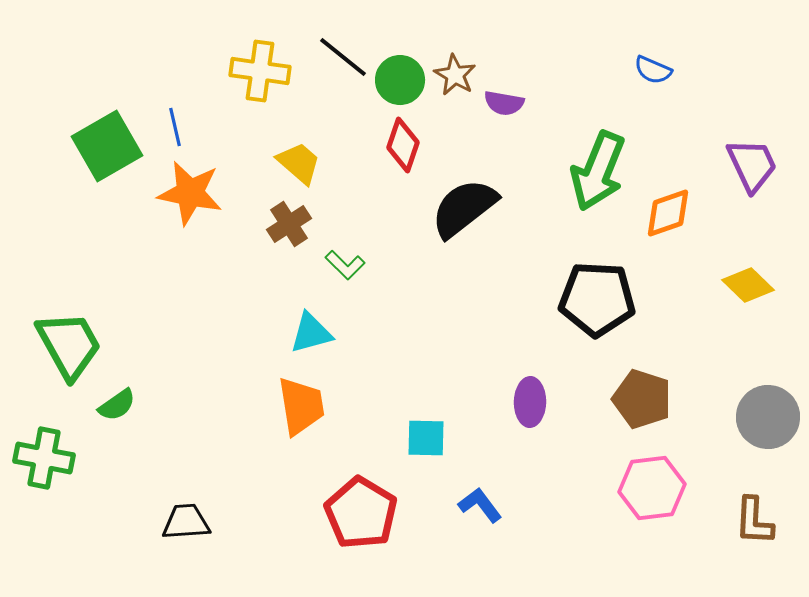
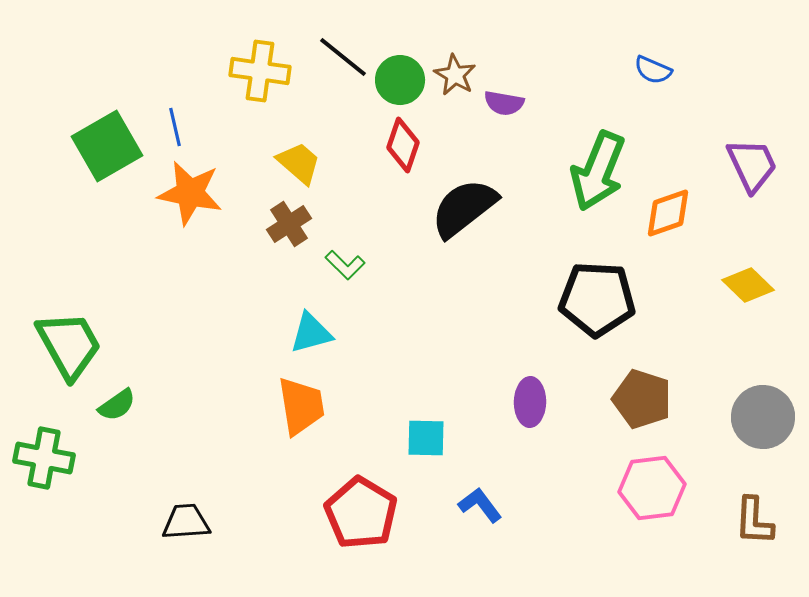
gray circle: moved 5 px left
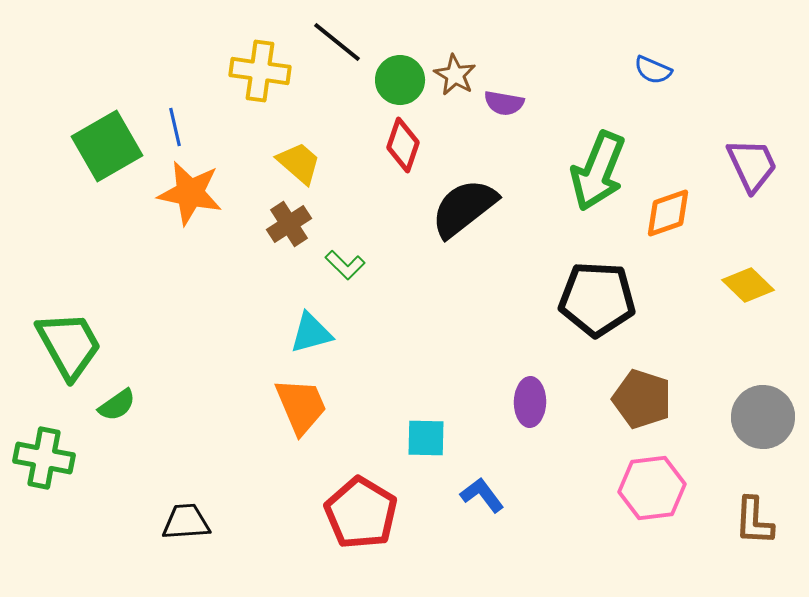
black line: moved 6 px left, 15 px up
orange trapezoid: rotated 14 degrees counterclockwise
blue L-shape: moved 2 px right, 10 px up
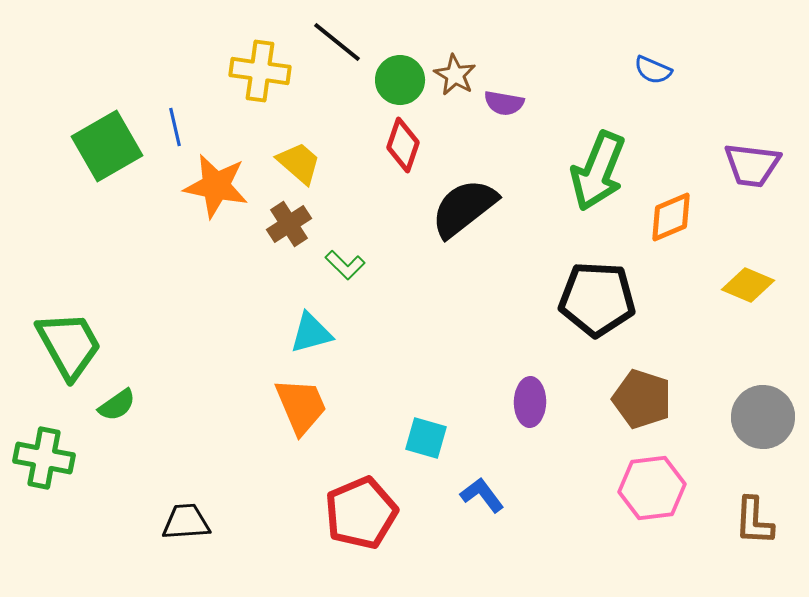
purple trapezoid: rotated 122 degrees clockwise
orange star: moved 26 px right, 7 px up
orange diamond: moved 3 px right, 4 px down; rotated 4 degrees counterclockwise
yellow diamond: rotated 21 degrees counterclockwise
cyan square: rotated 15 degrees clockwise
red pentagon: rotated 18 degrees clockwise
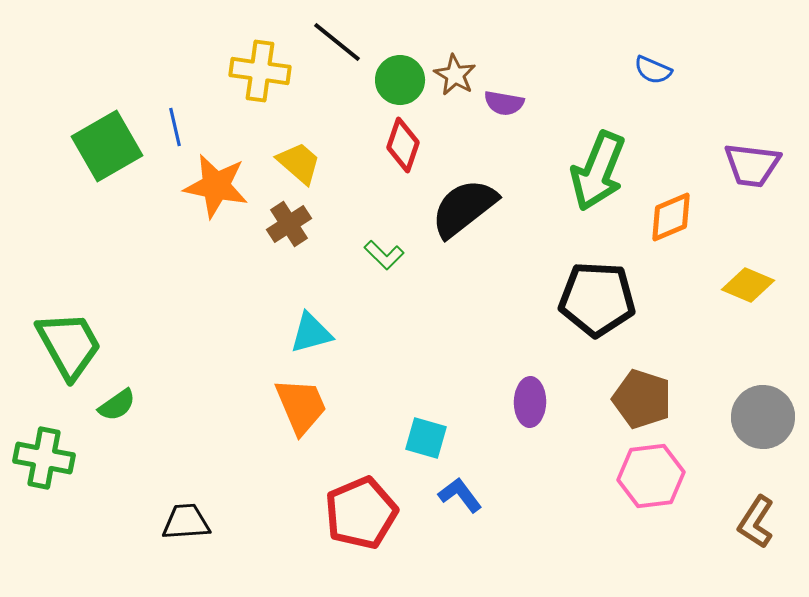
green L-shape: moved 39 px right, 10 px up
pink hexagon: moved 1 px left, 12 px up
blue L-shape: moved 22 px left
brown L-shape: moved 2 px right, 1 px down; rotated 30 degrees clockwise
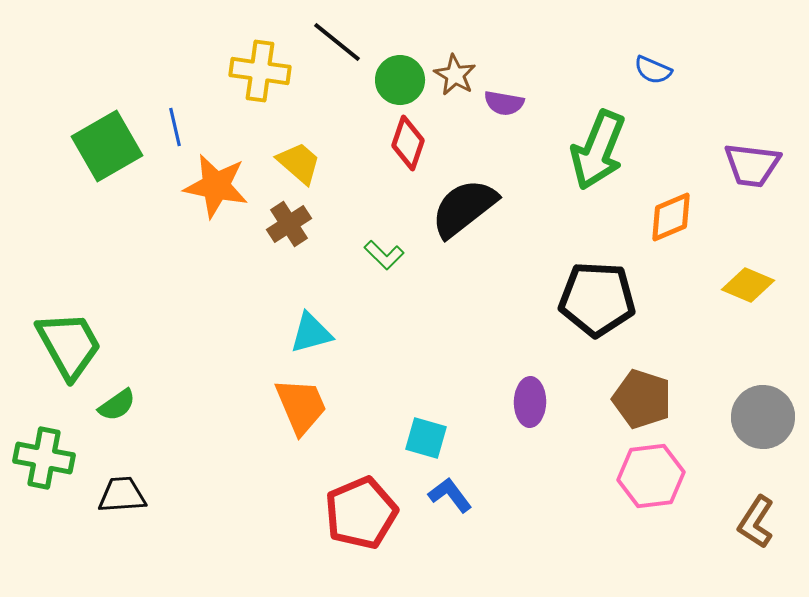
red diamond: moved 5 px right, 2 px up
green arrow: moved 21 px up
blue L-shape: moved 10 px left
black trapezoid: moved 64 px left, 27 px up
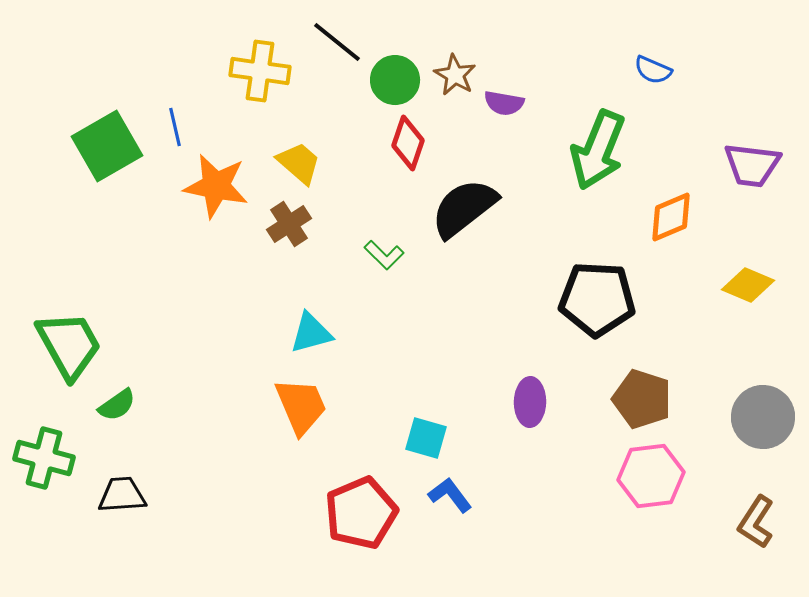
green circle: moved 5 px left
green cross: rotated 4 degrees clockwise
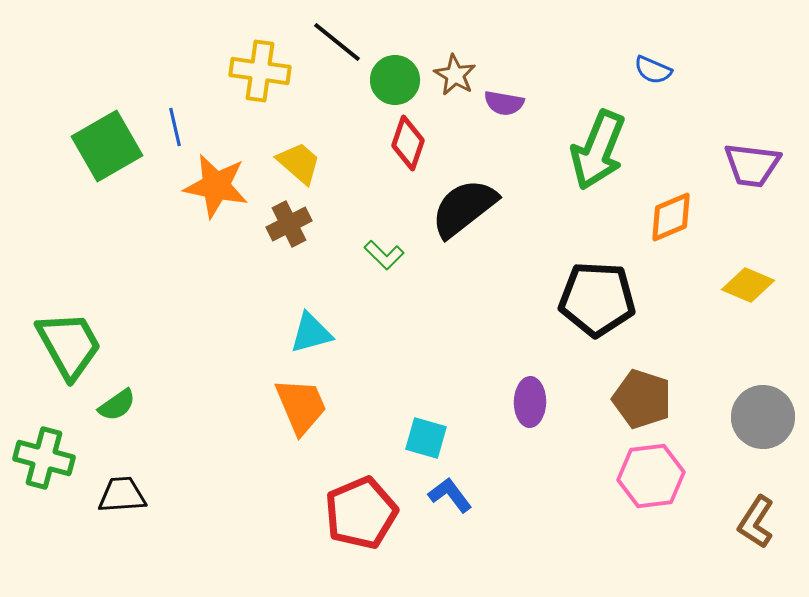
brown cross: rotated 6 degrees clockwise
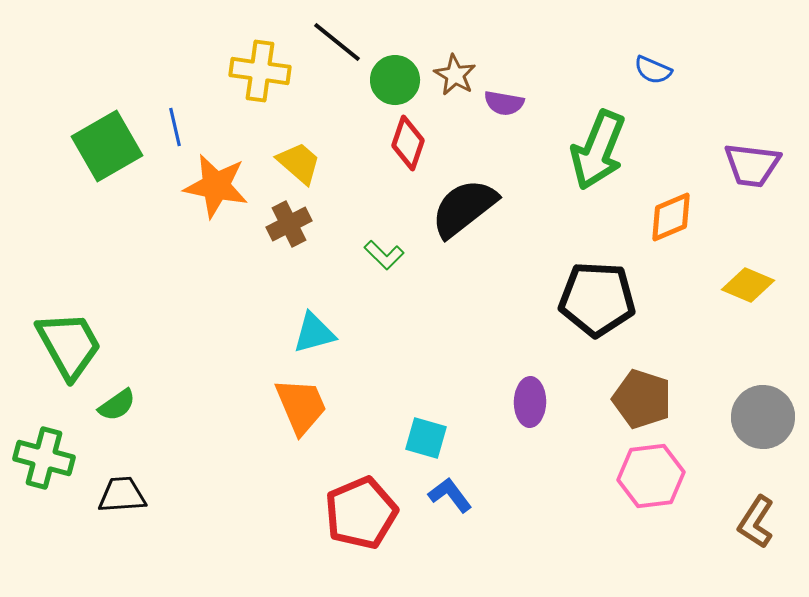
cyan triangle: moved 3 px right
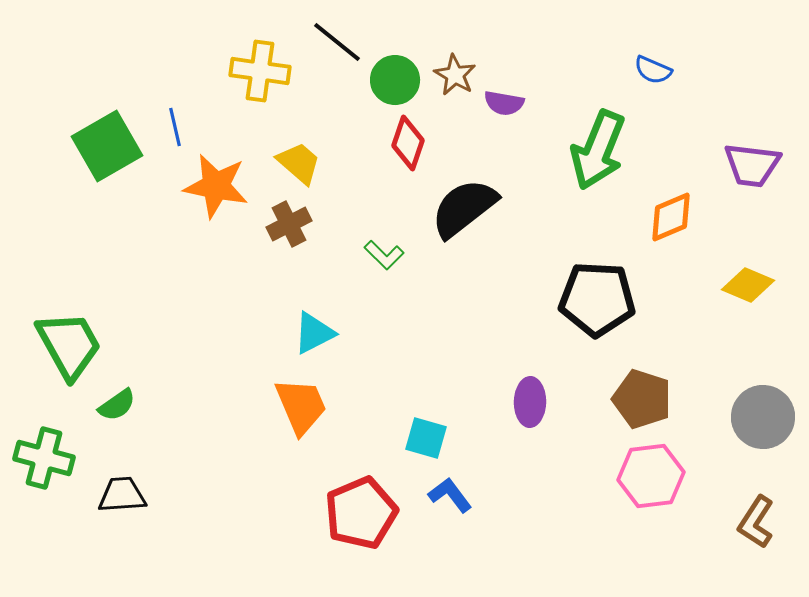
cyan triangle: rotated 12 degrees counterclockwise
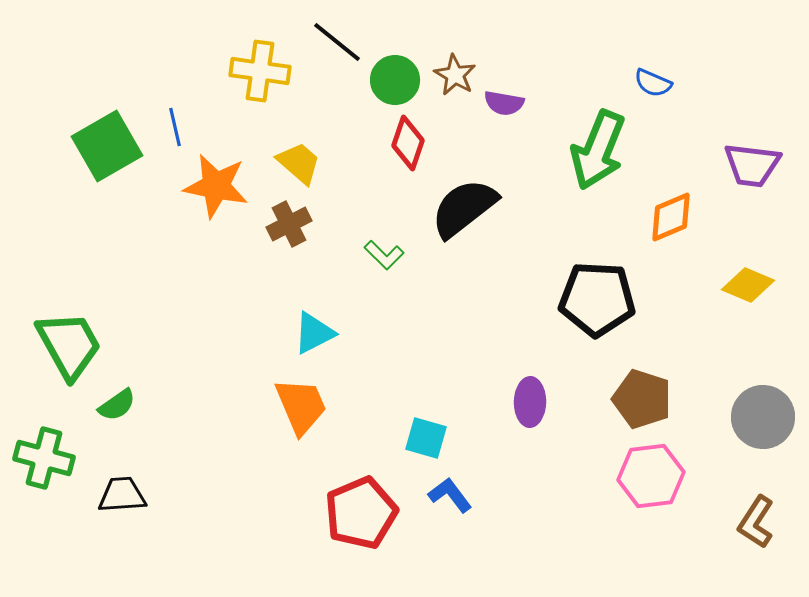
blue semicircle: moved 13 px down
